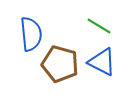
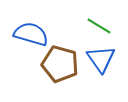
blue semicircle: rotated 68 degrees counterclockwise
blue triangle: moved 1 px left, 3 px up; rotated 28 degrees clockwise
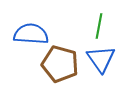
green line: rotated 70 degrees clockwise
blue semicircle: rotated 12 degrees counterclockwise
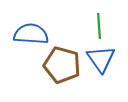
green line: rotated 15 degrees counterclockwise
brown pentagon: moved 2 px right, 1 px down
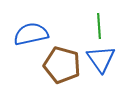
blue semicircle: rotated 16 degrees counterclockwise
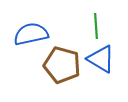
green line: moved 3 px left
blue triangle: rotated 24 degrees counterclockwise
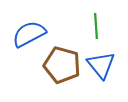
blue semicircle: moved 2 px left; rotated 16 degrees counterclockwise
blue triangle: moved 6 px down; rotated 20 degrees clockwise
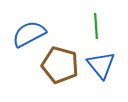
brown pentagon: moved 2 px left
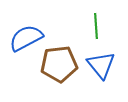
blue semicircle: moved 3 px left, 4 px down
brown pentagon: moved 1 px left, 1 px up; rotated 21 degrees counterclockwise
